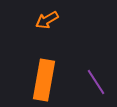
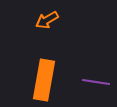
purple line: rotated 48 degrees counterclockwise
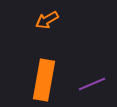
purple line: moved 4 px left, 2 px down; rotated 32 degrees counterclockwise
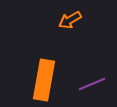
orange arrow: moved 23 px right
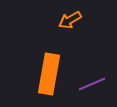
orange rectangle: moved 5 px right, 6 px up
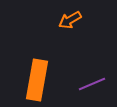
orange rectangle: moved 12 px left, 6 px down
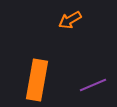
purple line: moved 1 px right, 1 px down
